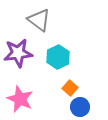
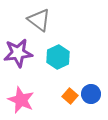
orange square: moved 8 px down
pink star: moved 1 px right, 1 px down
blue circle: moved 11 px right, 13 px up
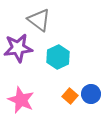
purple star: moved 5 px up
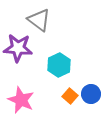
purple star: rotated 12 degrees clockwise
cyan hexagon: moved 1 px right, 8 px down
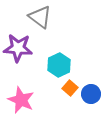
gray triangle: moved 1 px right, 3 px up
orange square: moved 8 px up
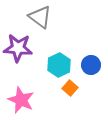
blue circle: moved 29 px up
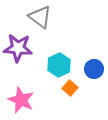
blue circle: moved 3 px right, 4 px down
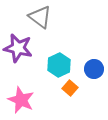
purple star: rotated 8 degrees clockwise
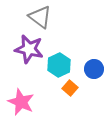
purple star: moved 11 px right, 1 px down
pink star: moved 2 px down
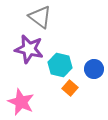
cyan hexagon: moved 1 px right; rotated 20 degrees counterclockwise
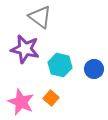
purple star: moved 4 px left
orange square: moved 19 px left, 10 px down
